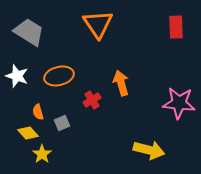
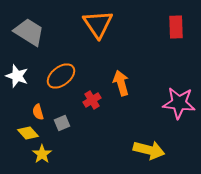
orange ellipse: moved 2 px right; rotated 24 degrees counterclockwise
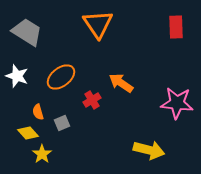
gray trapezoid: moved 2 px left
orange ellipse: moved 1 px down
orange arrow: rotated 40 degrees counterclockwise
pink star: moved 2 px left
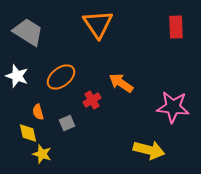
gray trapezoid: moved 1 px right
pink star: moved 4 px left, 4 px down
gray square: moved 5 px right
yellow diamond: rotated 30 degrees clockwise
yellow star: rotated 18 degrees counterclockwise
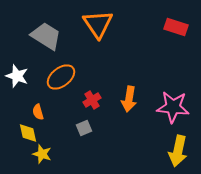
red rectangle: rotated 70 degrees counterclockwise
gray trapezoid: moved 18 px right, 4 px down
orange arrow: moved 8 px right, 16 px down; rotated 115 degrees counterclockwise
gray square: moved 17 px right, 5 px down
yellow arrow: moved 29 px right, 1 px down; rotated 88 degrees clockwise
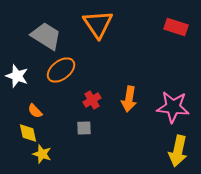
orange ellipse: moved 7 px up
orange semicircle: moved 3 px left, 1 px up; rotated 28 degrees counterclockwise
gray square: rotated 21 degrees clockwise
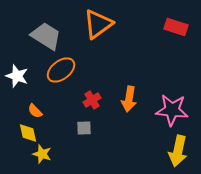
orange triangle: rotated 28 degrees clockwise
pink star: moved 1 px left, 3 px down
